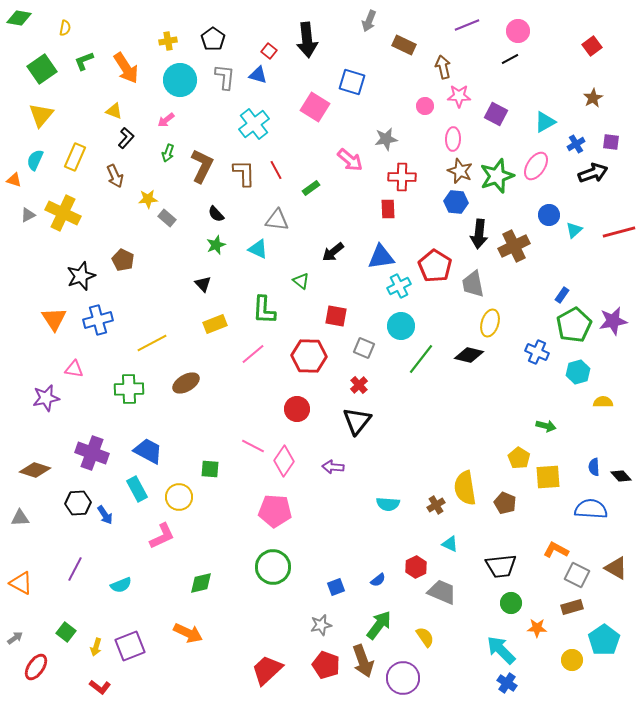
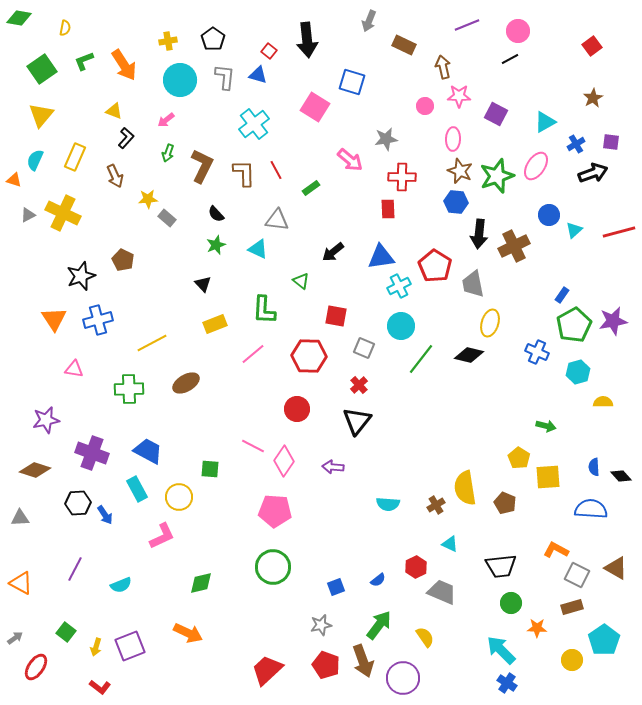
orange arrow at (126, 68): moved 2 px left, 3 px up
purple star at (46, 398): moved 22 px down
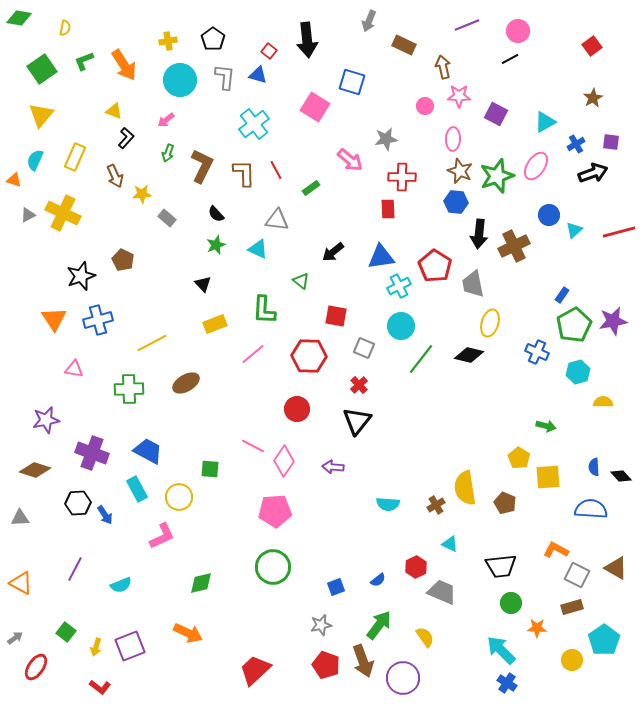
yellow star at (148, 199): moved 6 px left, 5 px up
pink pentagon at (275, 511): rotated 8 degrees counterclockwise
red trapezoid at (267, 670): moved 12 px left
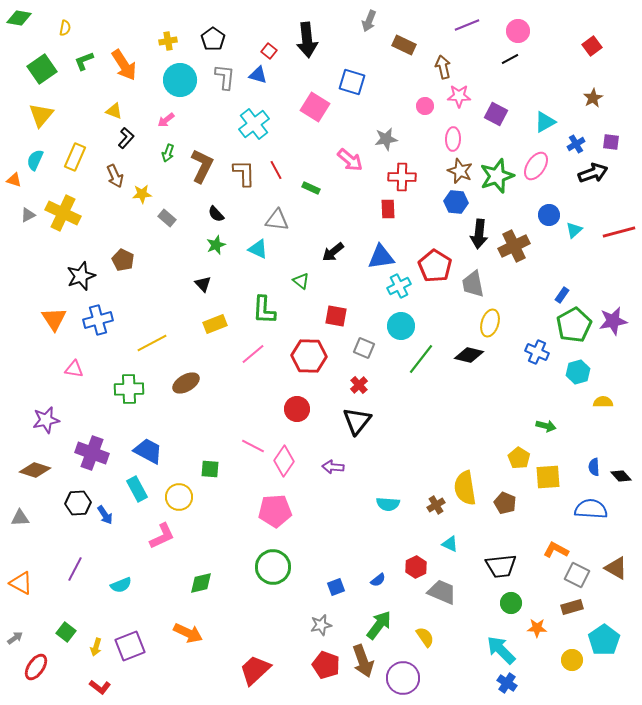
green rectangle at (311, 188): rotated 60 degrees clockwise
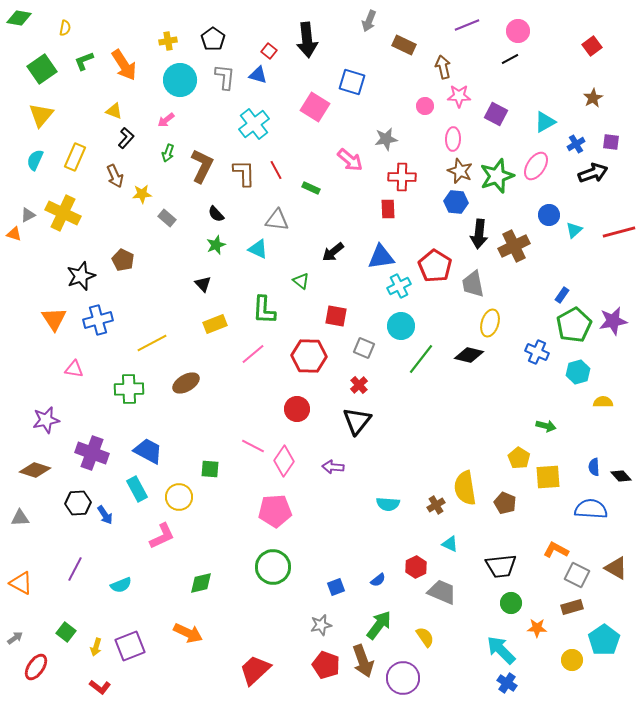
orange triangle at (14, 180): moved 54 px down
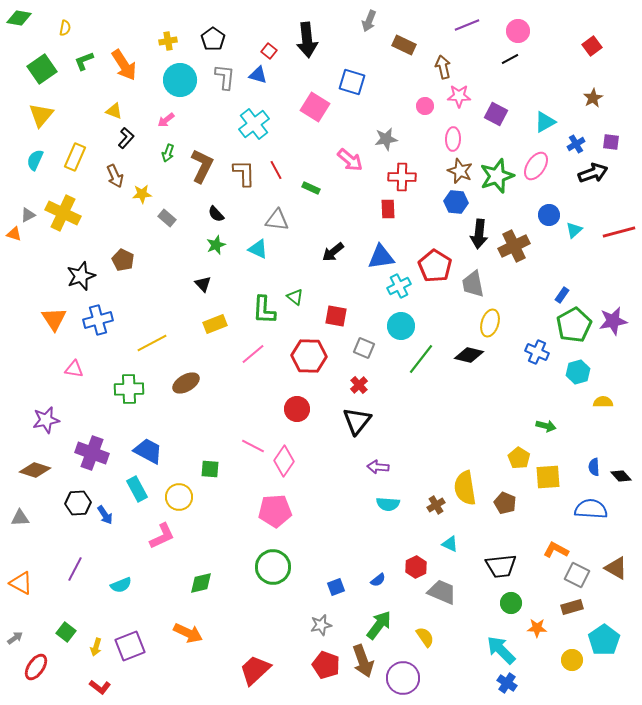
green triangle at (301, 281): moved 6 px left, 16 px down
purple arrow at (333, 467): moved 45 px right
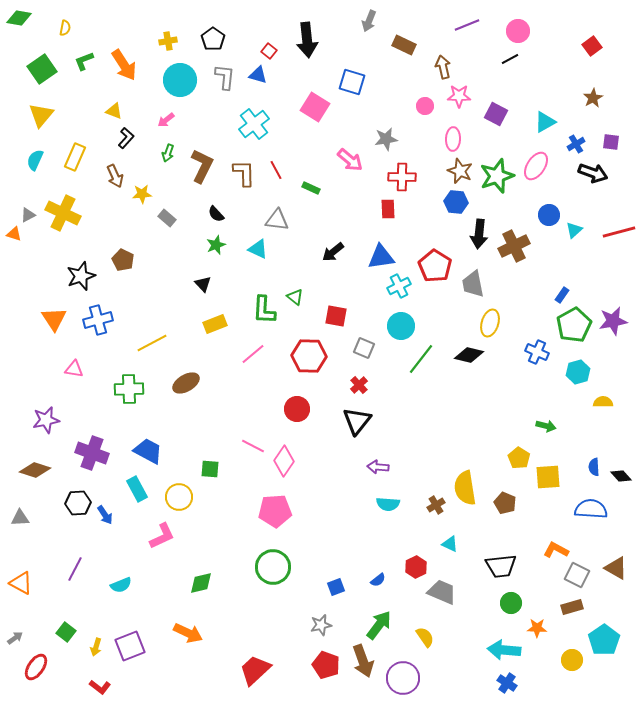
black arrow at (593, 173): rotated 40 degrees clockwise
cyan arrow at (501, 650): moved 3 px right; rotated 40 degrees counterclockwise
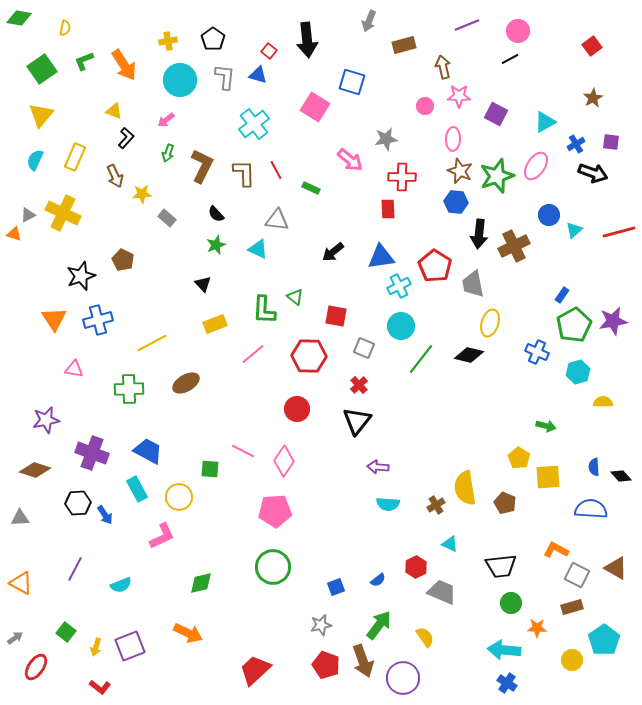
brown rectangle at (404, 45): rotated 40 degrees counterclockwise
pink line at (253, 446): moved 10 px left, 5 px down
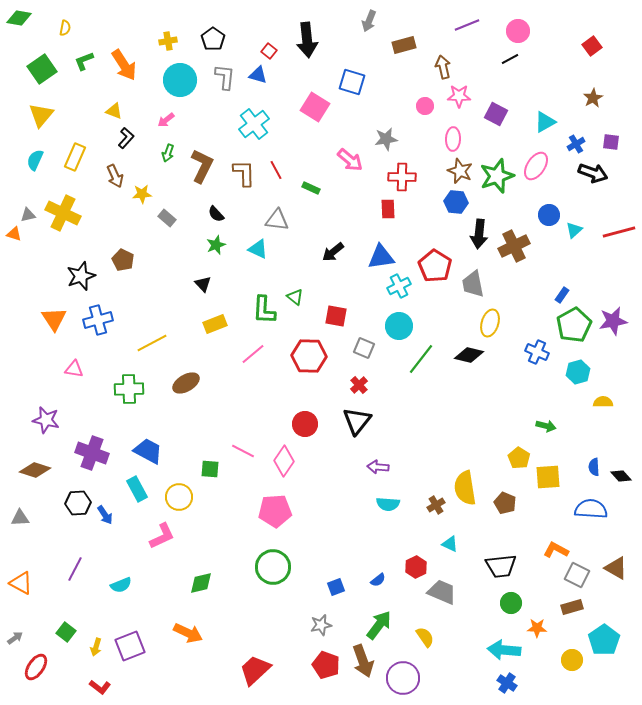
gray triangle at (28, 215): rotated 14 degrees clockwise
cyan circle at (401, 326): moved 2 px left
red circle at (297, 409): moved 8 px right, 15 px down
purple star at (46, 420): rotated 24 degrees clockwise
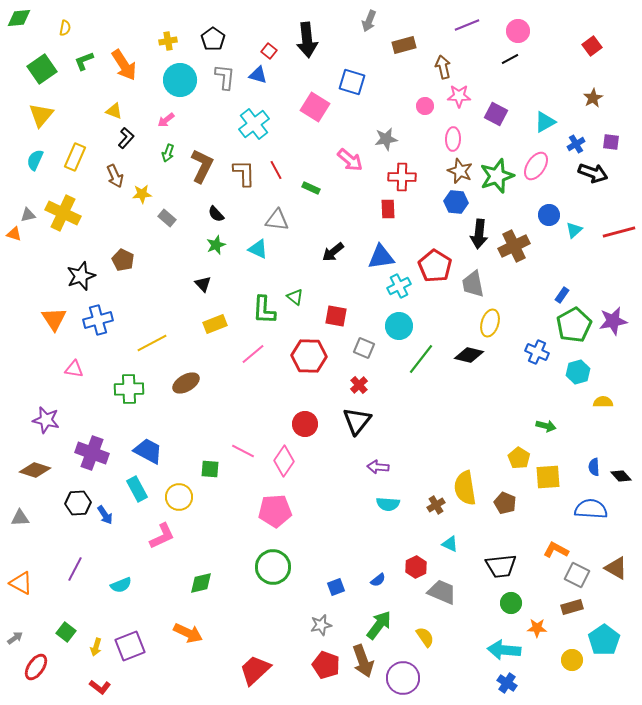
green diamond at (19, 18): rotated 15 degrees counterclockwise
